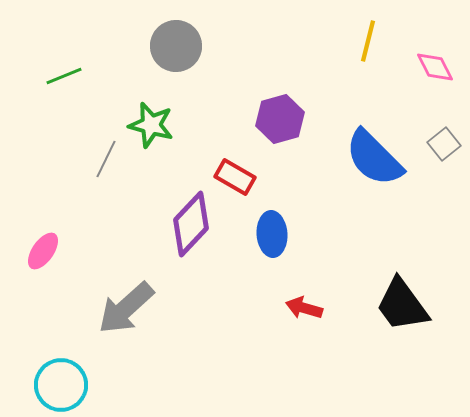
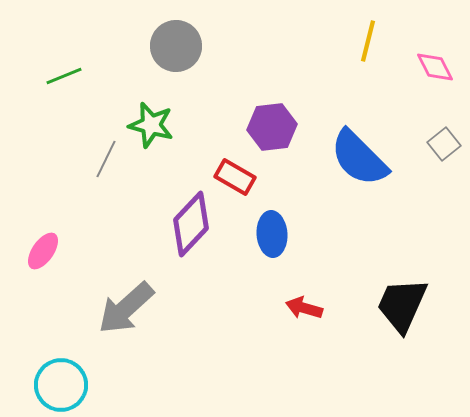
purple hexagon: moved 8 px left, 8 px down; rotated 9 degrees clockwise
blue semicircle: moved 15 px left
black trapezoid: rotated 60 degrees clockwise
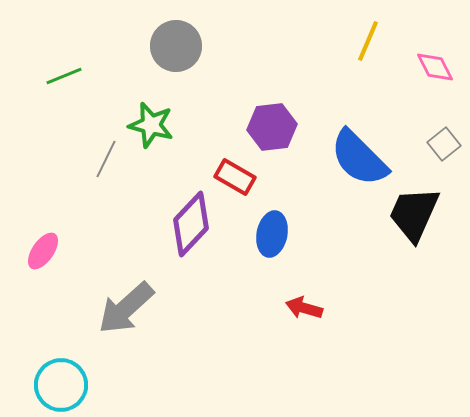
yellow line: rotated 9 degrees clockwise
blue ellipse: rotated 15 degrees clockwise
black trapezoid: moved 12 px right, 91 px up
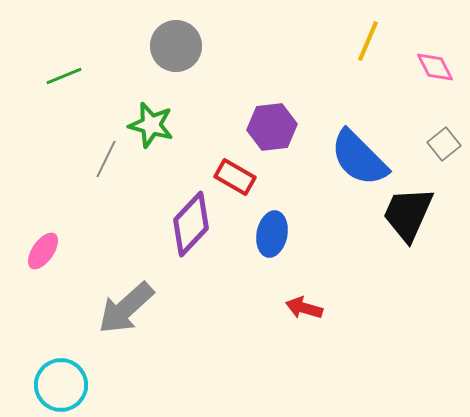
black trapezoid: moved 6 px left
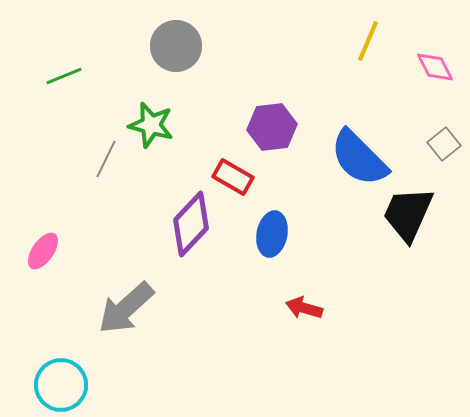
red rectangle: moved 2 px left
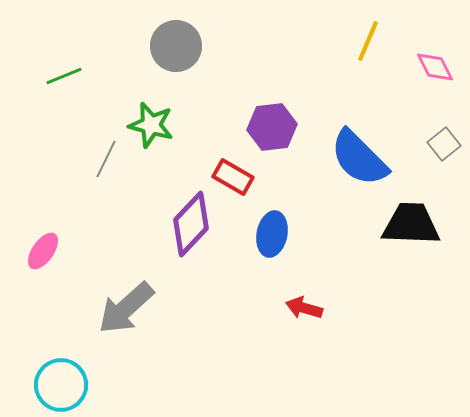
black trapezoid: moved 3 px right, 10 px down; rotated 68 degrees clockwise
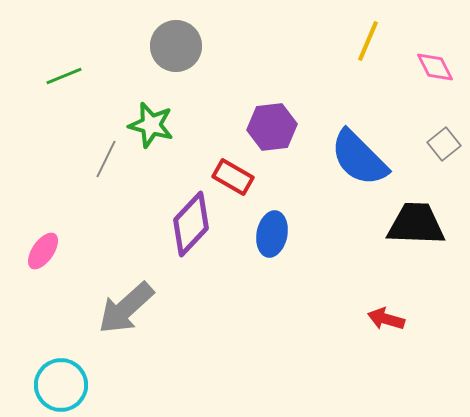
black trapezoid: moved 5 px right
red arrow: moved 82 px right, 11 px down
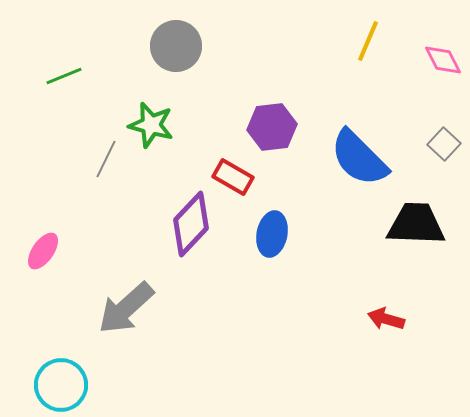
pink diamond: moved 8 px right, 7 px up
gray square: rotated 8 degrees counterclockwise
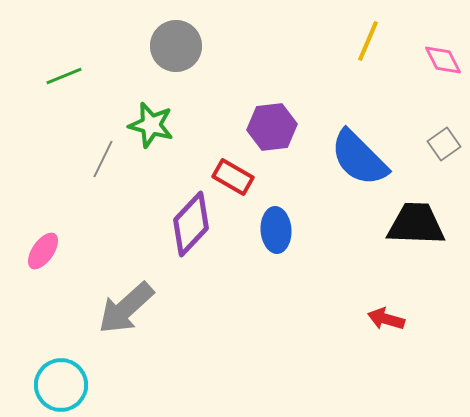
gray square: rotated 12 degrees clockwise
gray line: moved 3 px left
blue ellipse: moved 4 px right, 4 px up; rotated 15 degrees counterclockwise
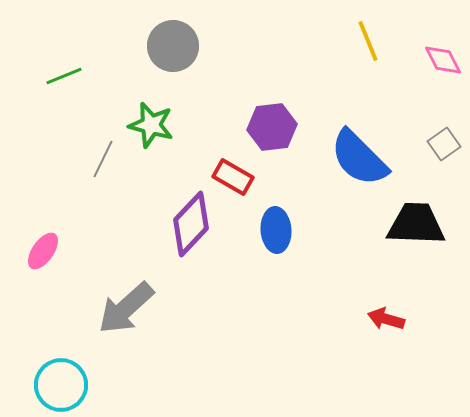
yellow line: rotated 45 degrees counterclockwise
gray circle: moved 3 px left
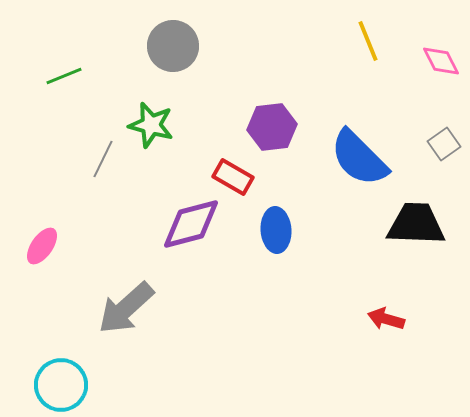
pink diamond: moved 2 px left, 1 px down
purple diamond: rotated 32 degrees clockwise
pink ellipse: moved 1 px left, 5 px up
